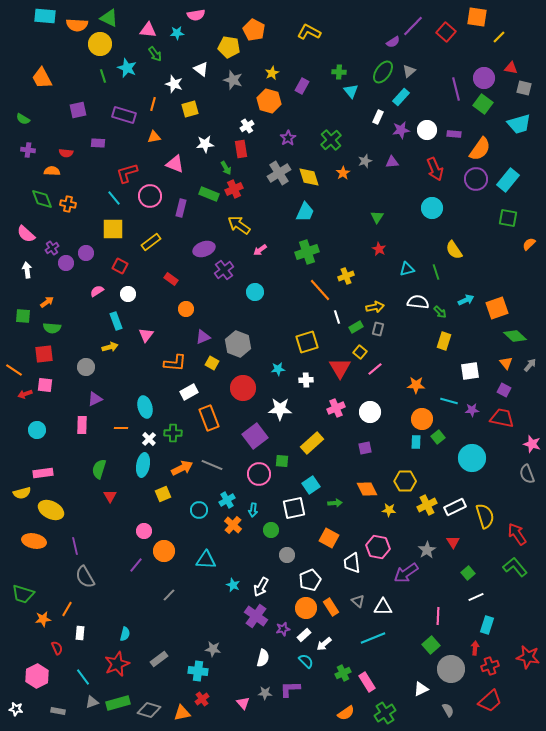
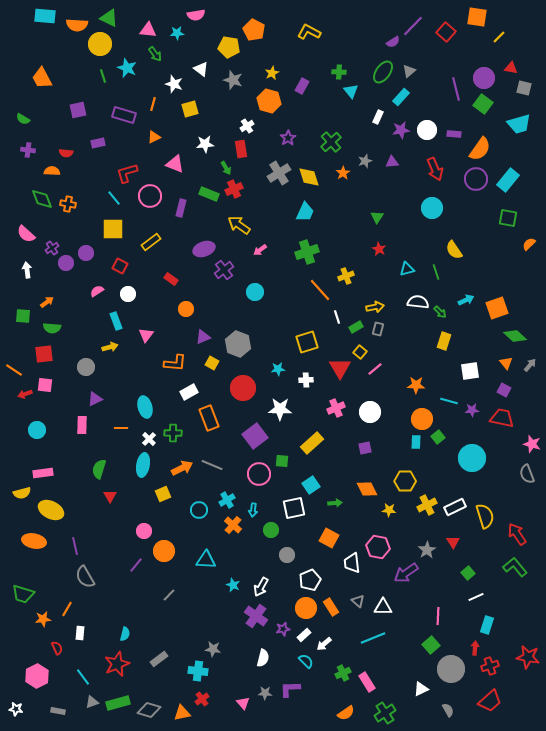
orange triangle at (154, 137): rotated 16 degrees counterclockwise
green cross at (331, 140): moved 2 px down
purple rectangle at (98, 143): rotated 16 degrees counterclockwise
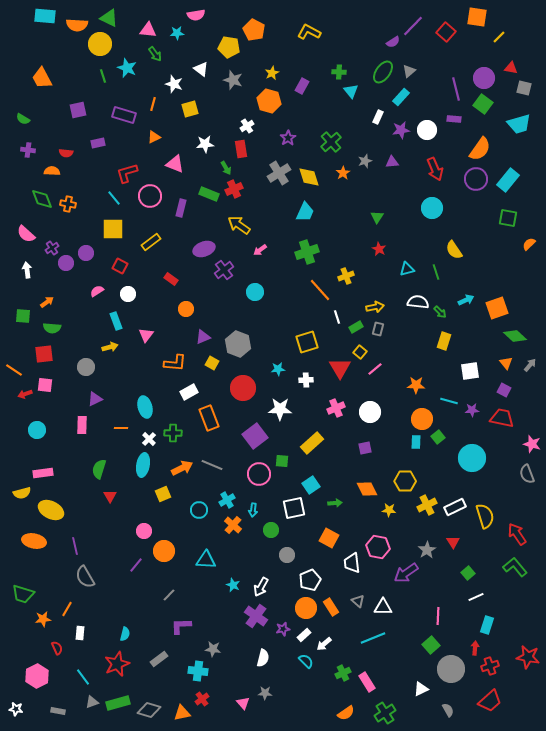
purple rectangle at (454, 134): moved 15 px up
purple L-shape at (290, 689): moved 109 px left, 63 px up
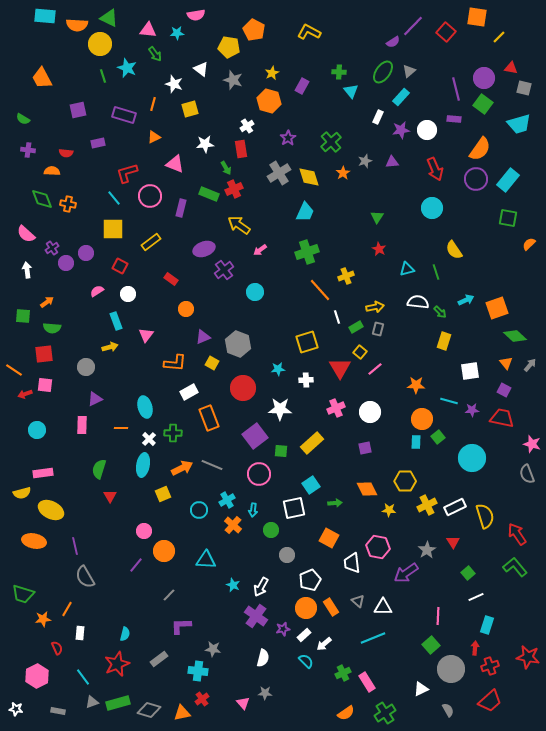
green square at (282, 461): moved 1 px left, 10 px up
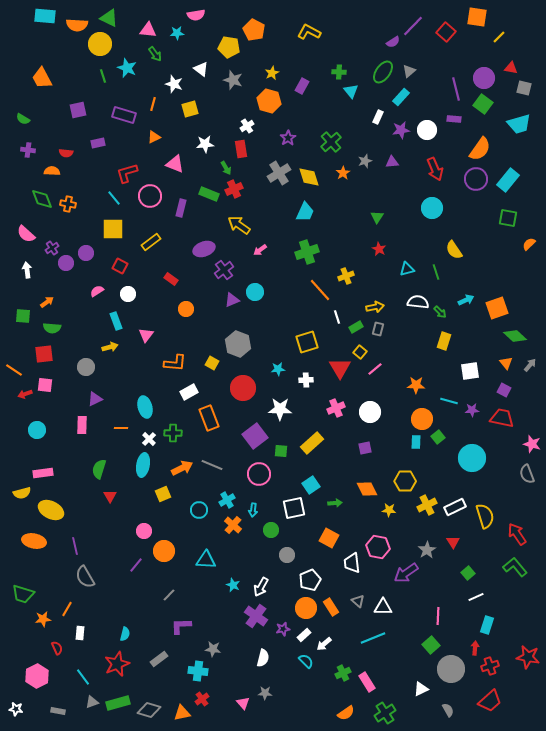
purple triangle at (203, 337): moved 29 px right, 37 px up
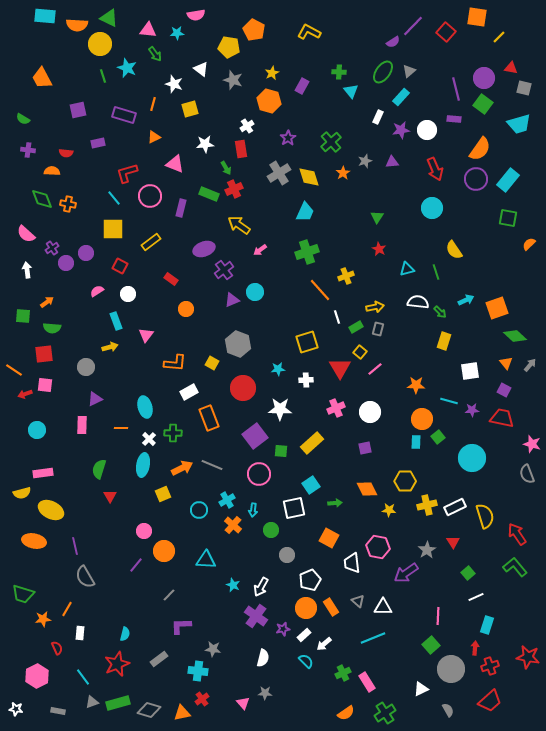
yellow cross at (427, 505): rotated 12 degrees clockwise
